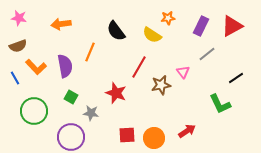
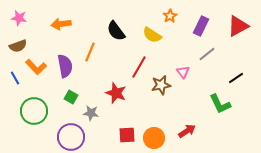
orange star: moved 2 px right, 2 px up; rotated 24 degrees counterclockwise
red triangle: moved 6 px right
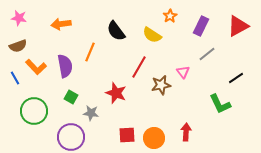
red arrow: moved 1 px left, 1 px down; rotated 54 degrees counterclockwise
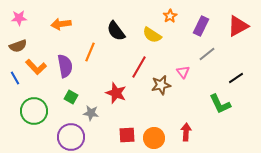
pink star: rotated 14 degrees counterclockwise
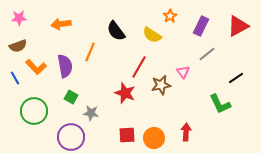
red star: moved 9 px right
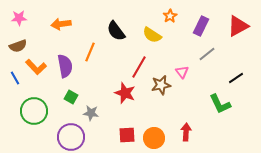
pink triangle: moved 1 px left
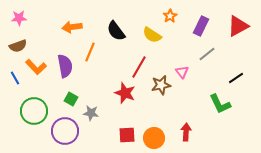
orange arrow: moved 11 px right, 3 px down
green square: moved 2 px down
purple circle: moved 6 px left, 6 px up
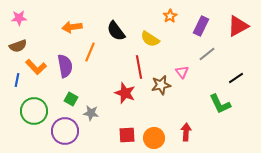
yellow semicircle: moved 2 px left, 4 px down
red line: rotated 40 degrees counterclockwise
blue line: moved 2 px right, 2 px down; rotated 40 degrees clockwise
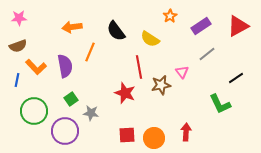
purple rectangle: rotated 30 degrees clockwise
green square: rotated 24 degrees clockwise
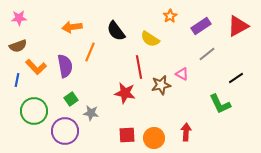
pink triangle: moved 2 px down; rotated 24 degrees counterclockwise
red star: rotated 10 degrees counterclockwise
